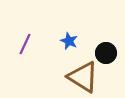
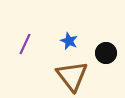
brown triangle: moved 11 px left, 1 px up; rotated 20 degrees clockwise
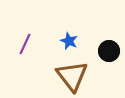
black circle: moved 3 px right, 2 px up
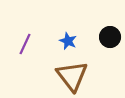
blue star: moved 1 px left
black circle: moved 1 px right, 14 px up
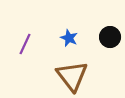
blue star: moved 1 px right, 3 px up
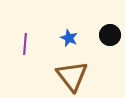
black circle: moved 2 px up
purple line: rotated 20 degrees counterclockwise
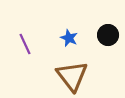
black circle: moved 2 px left
purple line: rotated 30 degrees counterclockwise
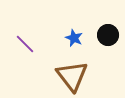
blue star: moved 5 px right
purple line: rotated 20 degrees counterclockwise
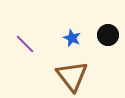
blue star: moved 2 px left
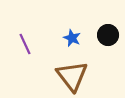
purple line: rotated 20 degrees clockwise
